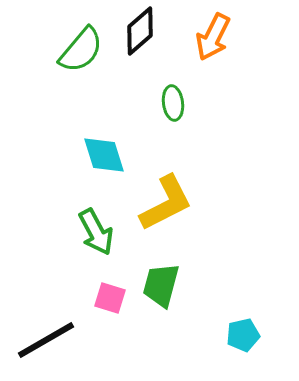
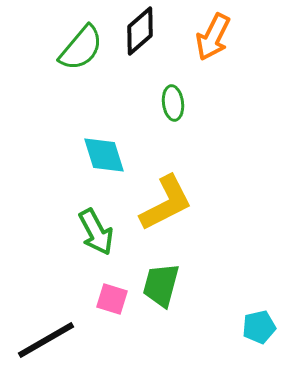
green semicircle: moved 2 px up
pink square: moved 2 px right, 1 px down
cyan pentagon: moved 16 px right, 8 px up
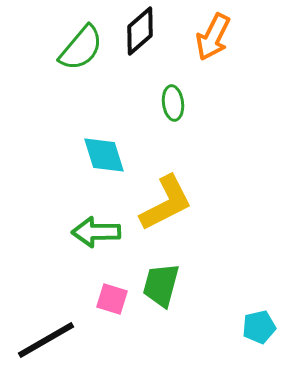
green arrow: rotated 117 degrees clockwise
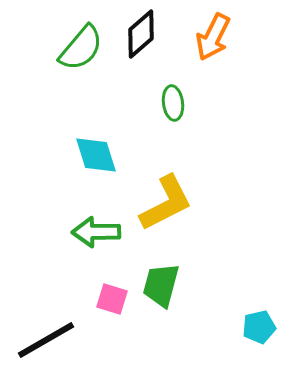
black diamond: moved 1 px right, 3 px down
cyan diamond: moved 8 px left
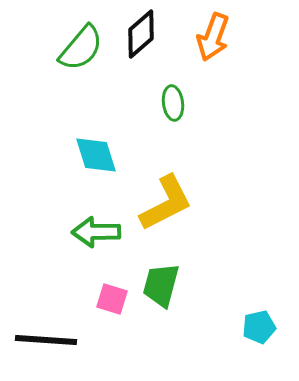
orange arrow: rotated 6 degrees counterclockwise
black line: rotated 34 degrees clockwise
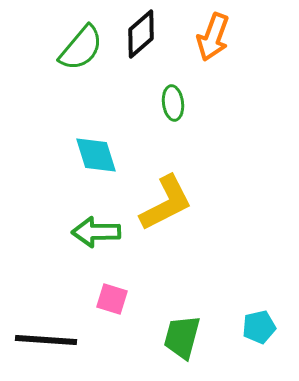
green trapezoid: moved 21 px right, 52 px down
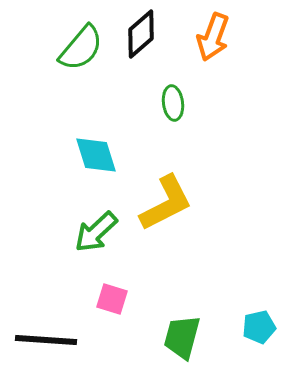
green arrow: rotated 42 degrees counterclockwise
